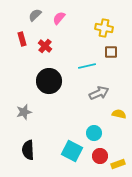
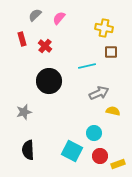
yellow semicircle: moved 6 px left, 3 px up
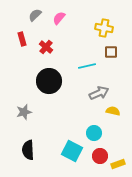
red cross: moved 1 px right, 1 px down
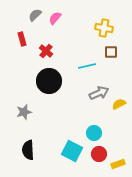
pink semicircle: moved 4 px left
red cross: moved 4 px down
yellow semicircle: moved 6 px right, 7 px up; rotated 40 degrees counterclockwise
red circle: moved 1 px left, 2 px up
